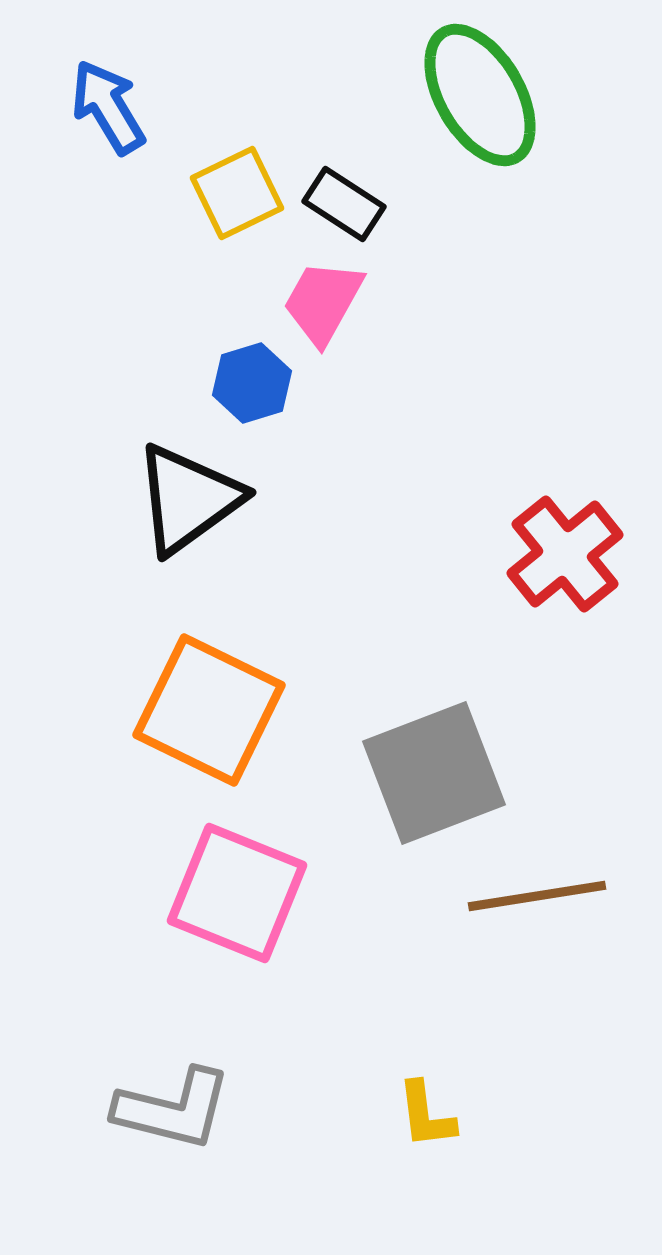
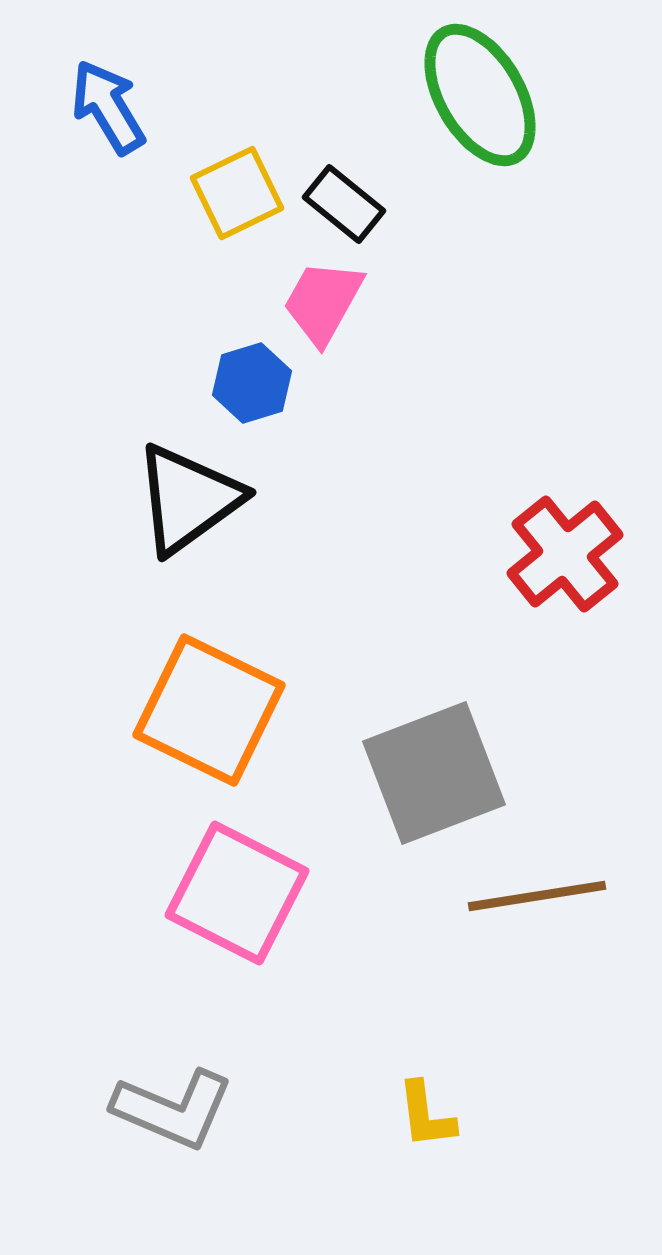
black rectangle: rotated 6 degrees clockwise
pink square: rotated 5 degrees clockwise
gray L-shape: rotated 9 degrees clockwise
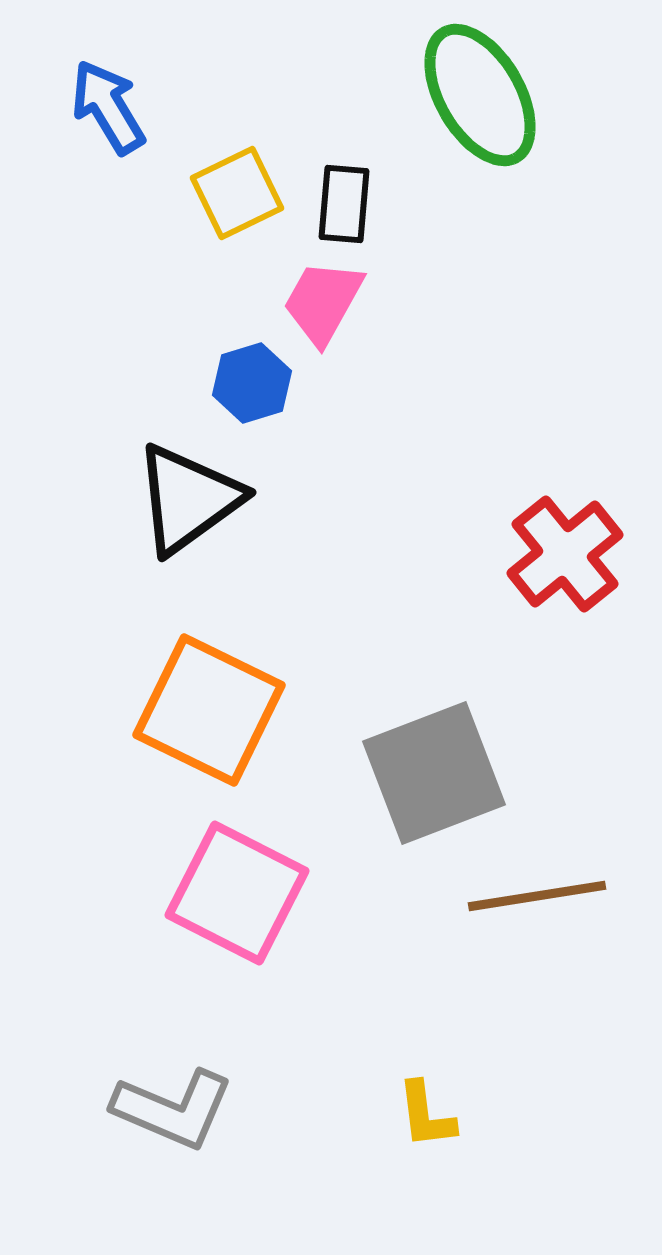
black rectangle: rotated 56 degrees clockwise
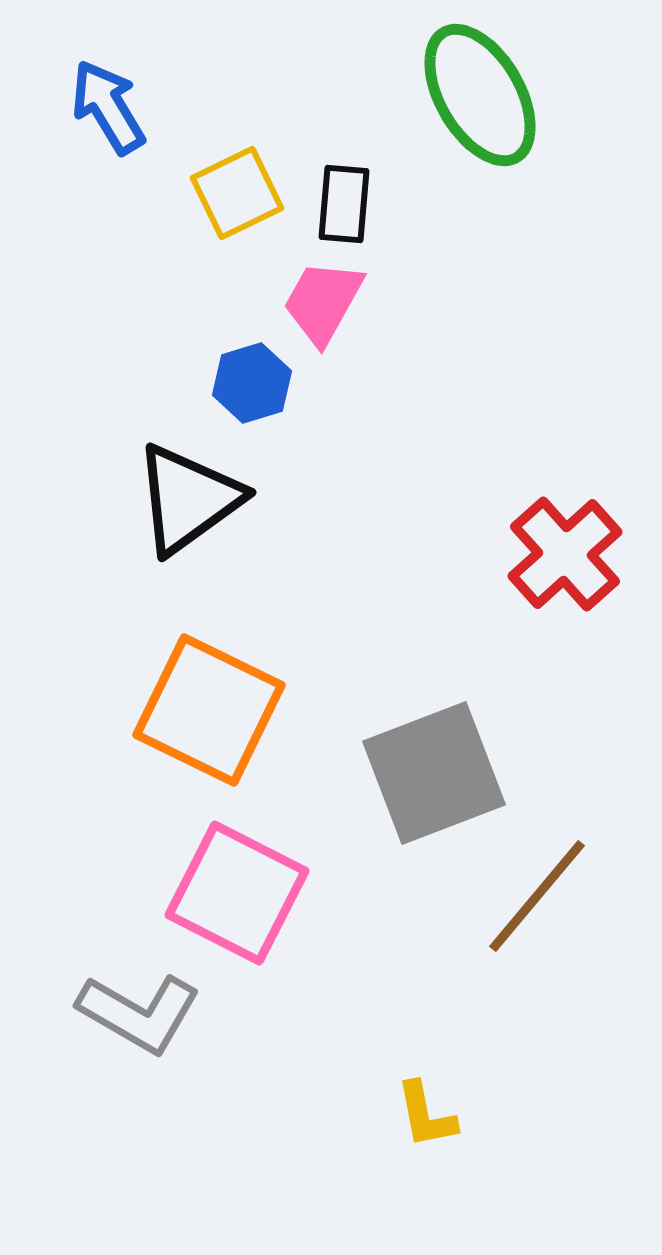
red cross: rotated 3 degrees counterclockwise
brown line: rotated 41 degrees counterclockwise
gray L-shape: moved 34 px left, 96 px up; rotated 7 degrees clockwise
yellow L-shape: rotated 4 degrees counterclockwise
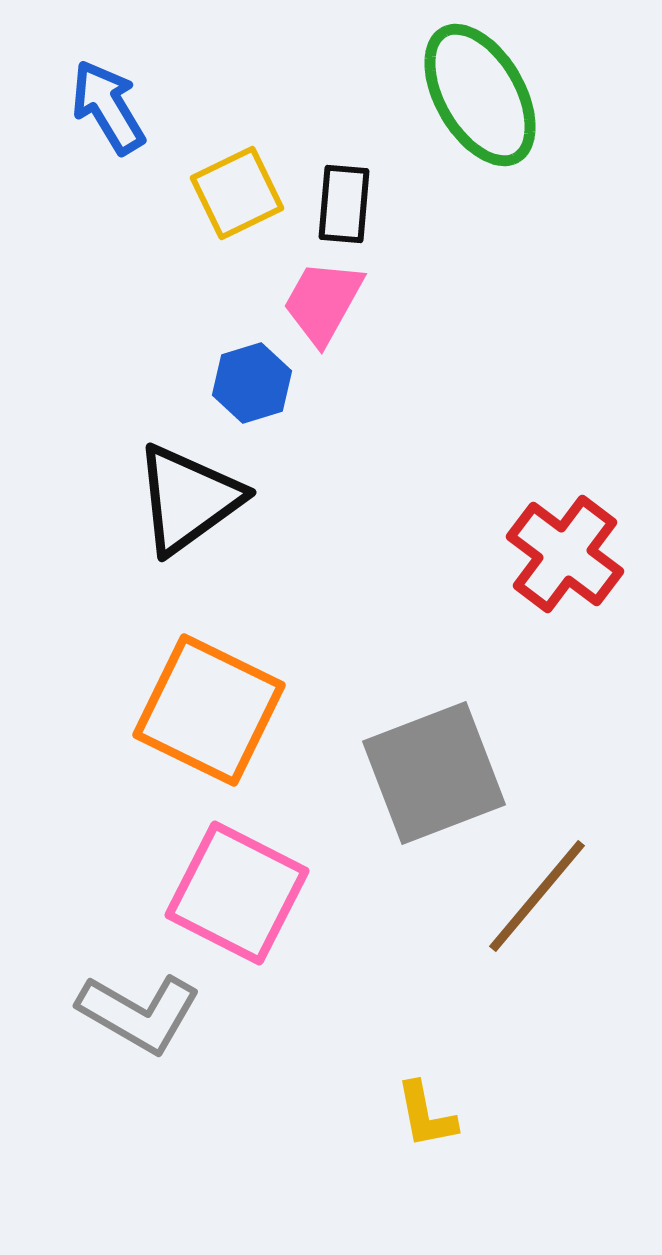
red cross: rotated 11 degrees counterclockwise
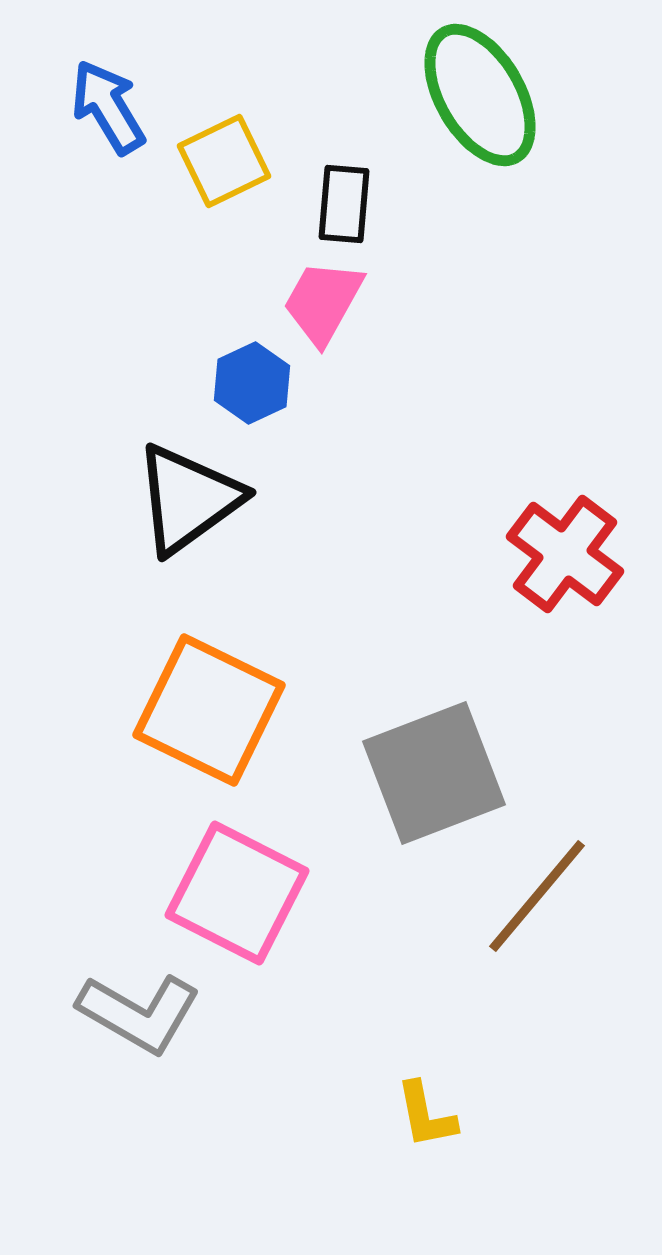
yellow square: moved 13 px left, 32 px up
blue hexagon: rotated 8 degrees counterclockwise
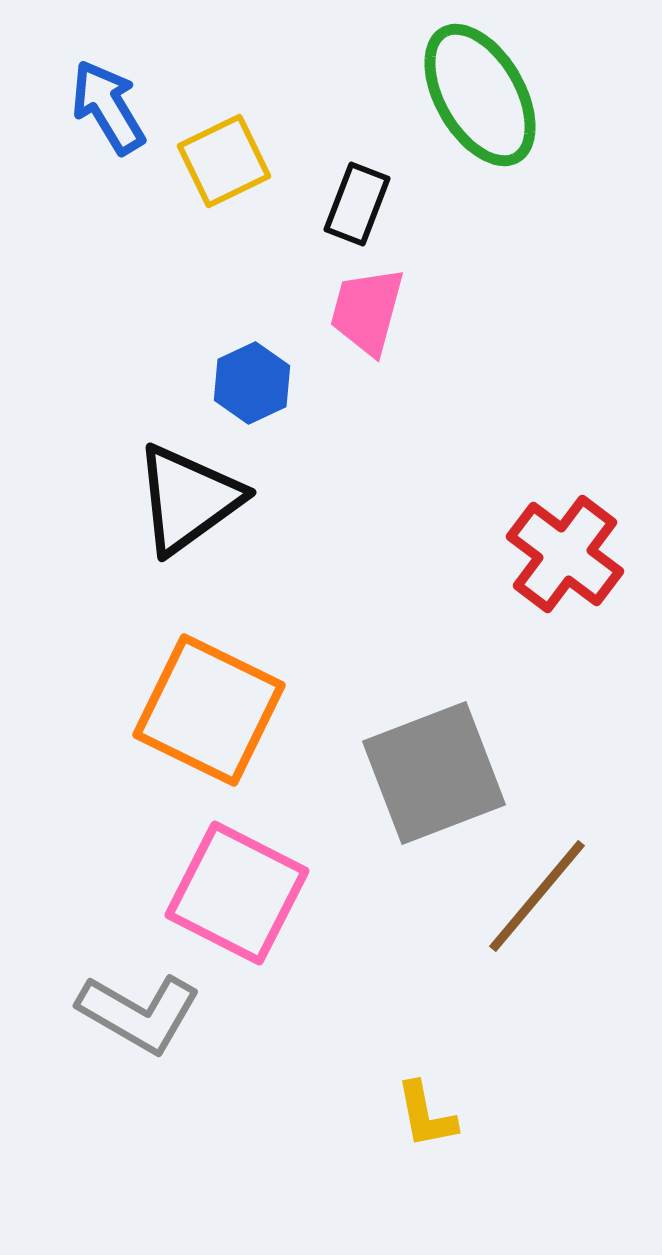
black rectangle: moved 13 px right; rotated 16 degrees clockwise
pink trapezoid: moved 44 px right, 9 px down; rotated 14 degrees counterclockwise
